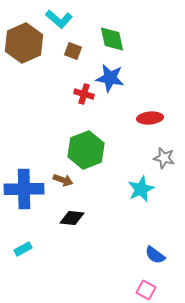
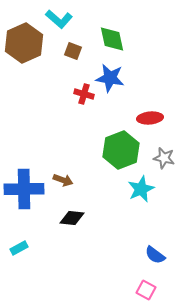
green hexagon: moved 35 px right
cyan rectangle: moved 4 px left, 1 px up
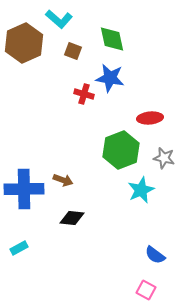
cyan star: moved 1 px down
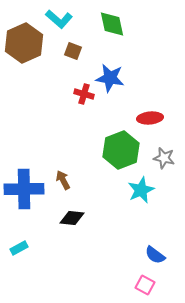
green diamond: moved 15 px up
brown arrow: rotated 138 degrees counterclockwise
pink square: moved 1 px left, 5 px up
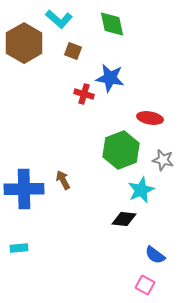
brown hexagon: rotated 6 degrees counterclockwise
red ellipse: rotated 15 degrees clockwise
gray star: moved 1 px left, 2 px down
black diamond: moved 52 px right, 1 px down
cyan rectangle: rotated 24 degrees clockwise
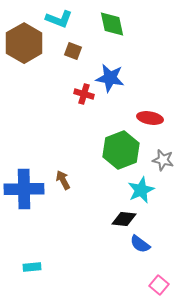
cyan L-shape: rotated 20 degrees counterclockwise
cyan rectangle: moved 13 px right, 19 px down
blue semicircle: moved 15 px left, 11 px up
pink square: moved 14 px right; rotated 12 degrees clockwise
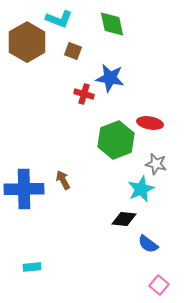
brown hexagon: moved 3 px right, 1 px up
red ellipse: moved 5 px down
green hexagon: moved 5 px left, 10 px up
gray star: moved 7 px left, 4 px down
cyan star: moved 1 px up
blue semicircle: moved 8 px right
